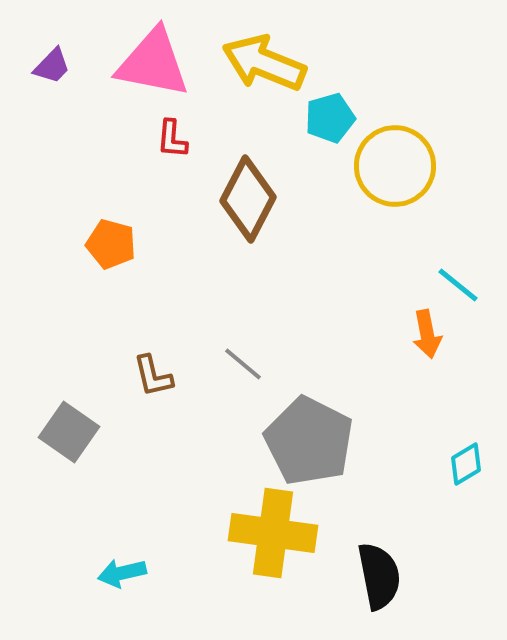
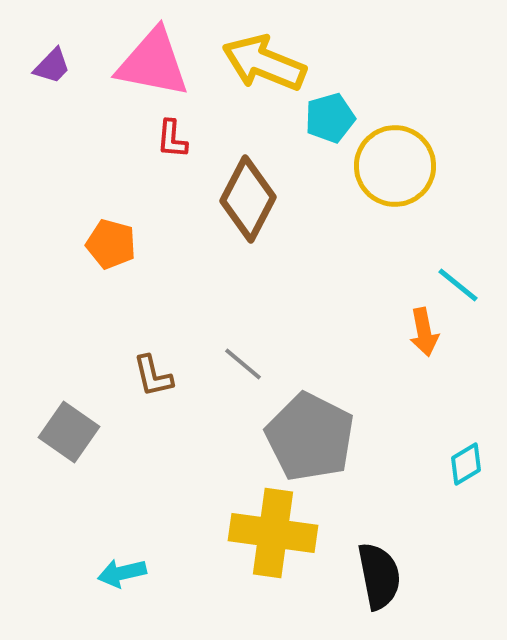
orange arrow: moved 3 px left, 2 px up
gray pentagon: moved 1 px right, 4 px up
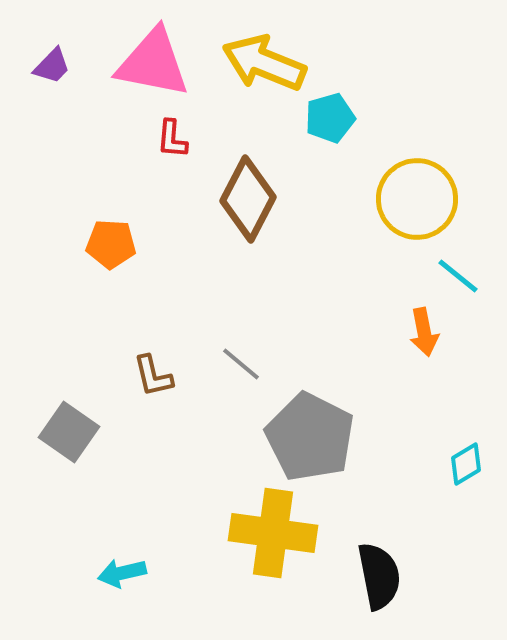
yellow circle: moved 22 px right, 33 px down
orange pentagon: rotated 12 degrees counterclockwise
cyan line: moved 9 px up
gray line: moved 2 px left
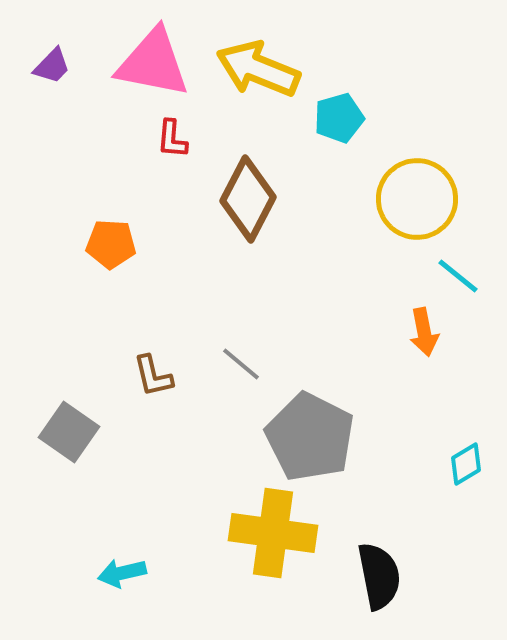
yellow arrow: moved 6 px left, 6 px down
cyan pentagon: moved 9 px right
